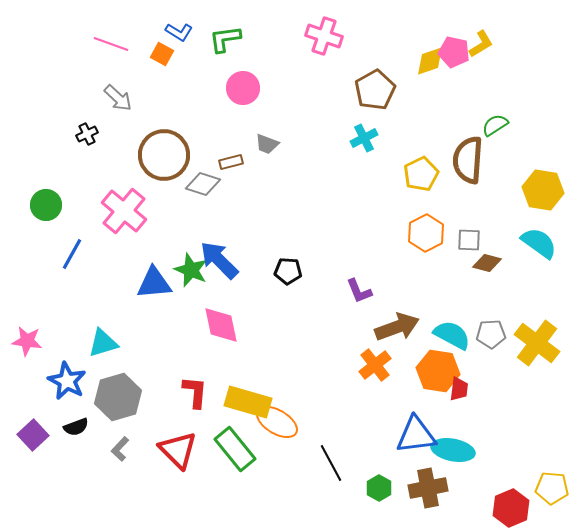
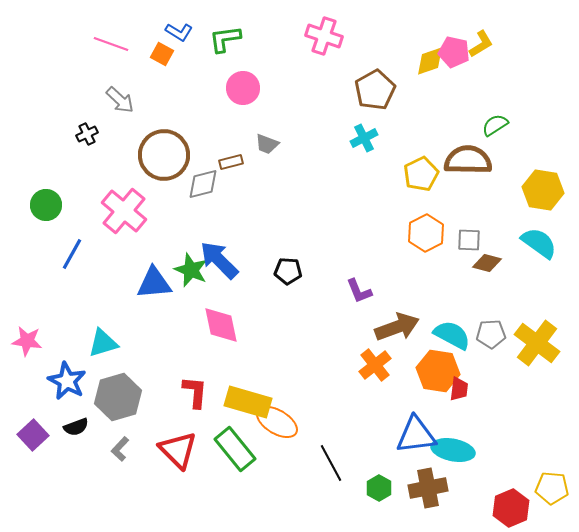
gray arrow at (118, 98): moved 2 px right, 2 px down
brown semicircle at (468, 160): rotated 87 degrees clockwise
gray diamond at (203, 184): rotated 32 degrees counterclockwise
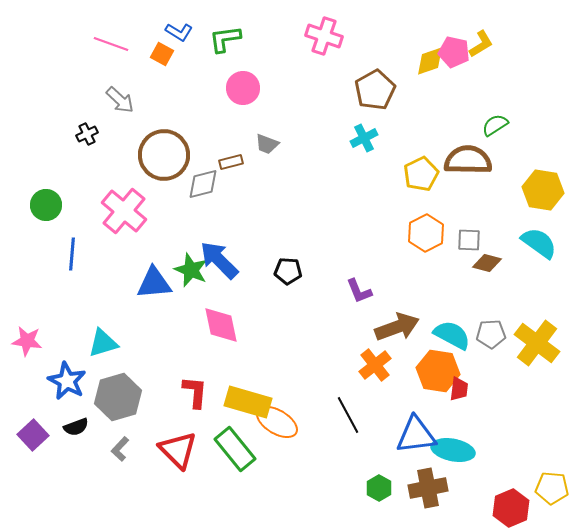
blue line at (72, 254): rotated 24 degrees counterclockwise
black line at (331, 463): moved 17 px right, 48 px up
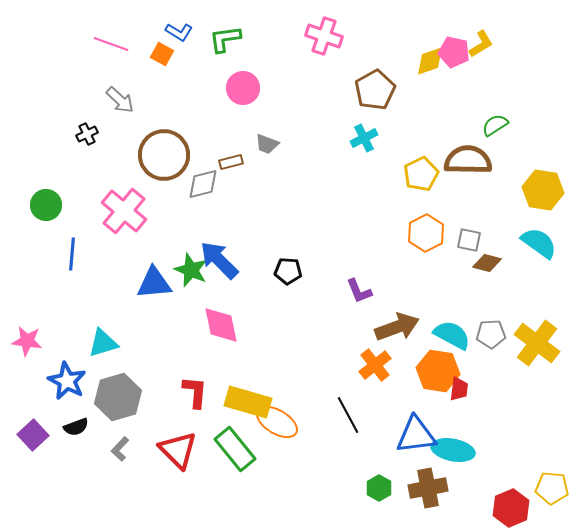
gray square at (469, 240): rotated 10 degrees clockwise
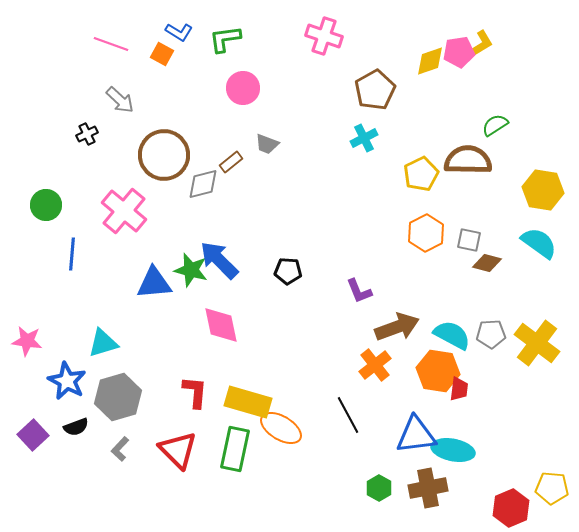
pink pentagon at (454, 52): moved 5 px right; rotated 20 degrees counterclockwise
brown rectangle at (231, 162): rotated 25 degrees counterclockwise
green star at (191, 270): rotated 8 degrees counterclockwise
orange ellipse at (277, 422): moved 4 px right, 6 px down
green rectangle at (235, 449): rotated 51 degrees clockwise
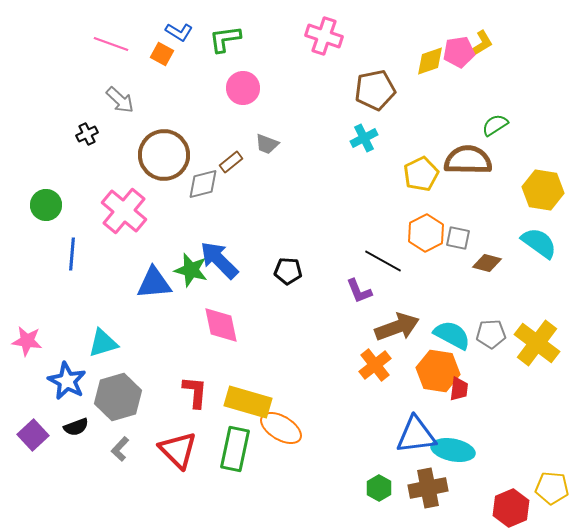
brown pentagon at (375, 90): rotated 18 degrees clockwise
gray square at (469, 240): moved 11 px left, 2 px up
black line at (348, 415): moved 35 px right, 154 px up; rotated 33 degrees counterclockwise
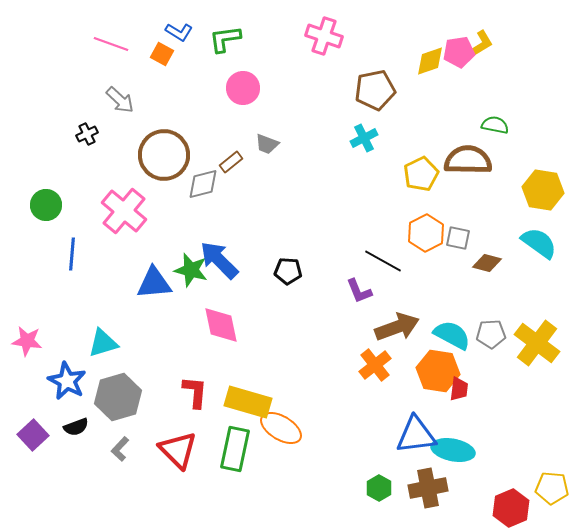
green semicircle at (495, 125): rotated 44 degrees clockwise
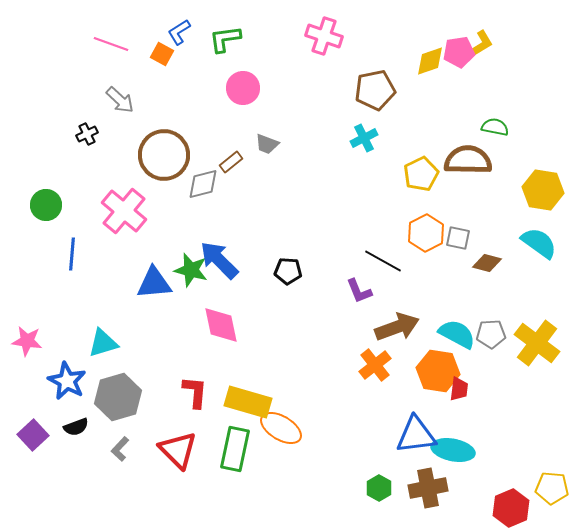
blue L-shape at (179, 32): rotated 116 degrees clockwise
green semicircle at (495, 125): moved 2 px down
cyan semicircle at (452, 335): moved 5 px right, 1 px up
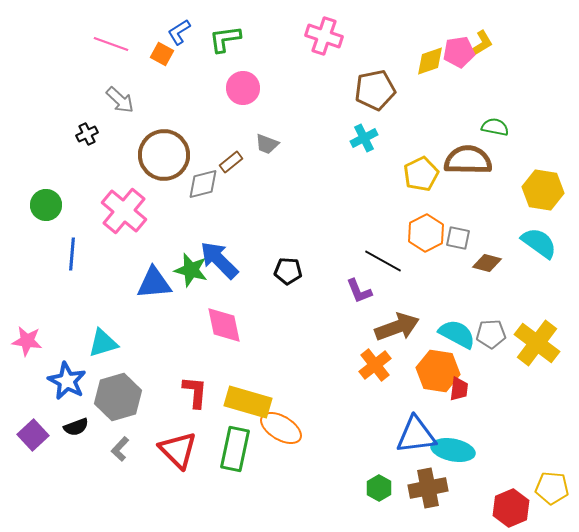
pink diamond at (221, 325): moved 3 px right
